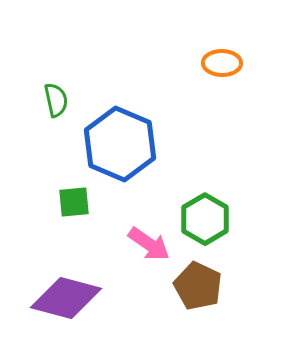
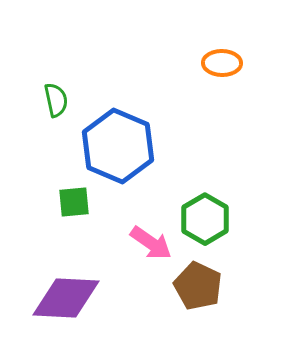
blue hexagon: moved 2 px left, 2 px down
pink arrow: moved 2 px right, 1 px up
purple diamond: rotated 12 degrees counterclockwise
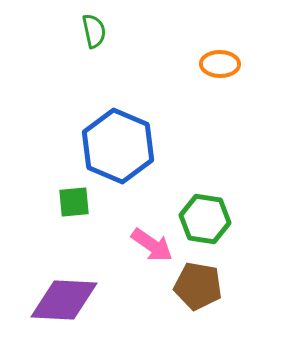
orange ellipse: moved 2 px left, 1 px down
green semicircle: moved 38 px right, 69 px up
green hexagon: rotated 21 degrees counterclockwise
pink arrow: moved 1 px right, 2 px down
brown pentagon: rotated 15 degrees counterclockwise
purple diamond: moved 2 px left, 2 px down
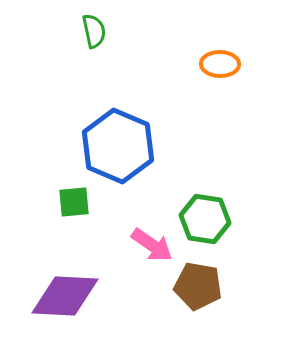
purple diamond: moved 1 px right, 4 px up
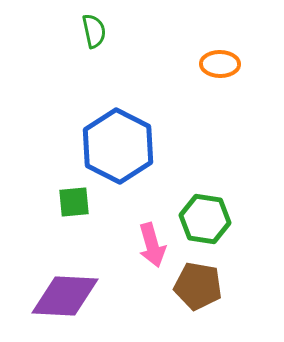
blue hexagon: rotated 4 degrees clockwise
pink arrow: rotated 39 degrees clockwise
